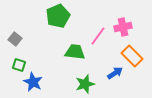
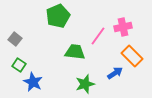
green square: rotated 16 degrees clockwise
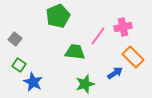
orange rectangle: moved 1 px right, 1 px down
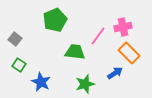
green pentagon: moved 3 px left, 4 px down
orange rectangle: moved 4 px left, 4 px up
blue star: moved 8 px right
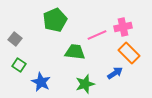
pink line: moved 1 px left, 1 px up; rotated 30 degrees clockwise
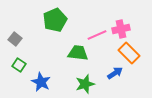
pink cross: moved 2 px left, 2 px down
green trapezoid: moved 3 px right, 1 px down
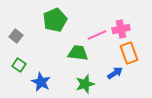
gray square: moved 1 px right, 3 px up
orange rectangle: rotated 25 degrees clockwise
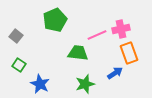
blue star: moved 1 px left, 2 px down
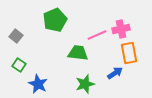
orange rectangle: rotated 10 degrees clockwise
blue star: moved 2 px left
